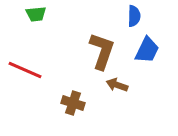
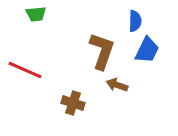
blue semicircle: moved 1 px right, 5 px down
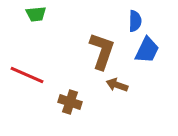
red line: moved 2 px right, 5 px down
brown cross: moved 3 px left, 1 px up
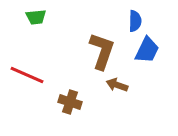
green trapezoid: moved 3 px down
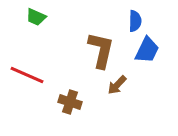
green trapezoid: rotated 30 degrees clockwise
brown L-shape: moved 1 px left, 1 px up; rotated 6 degrees counterclockwise
brown arrow: rotated 65 degrees counterclockwise
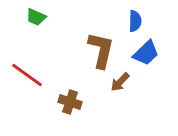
blue trapezoid: moved 1 px left, 3 px down; rotated 20 degrees clockwise
red line: rotated 12 degrees clockwise
brown arrow: moved 3 px right, 3 px up
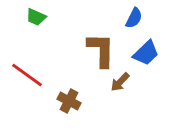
blue semicircle: moved 1 px left, 3 px up; rotated 25 degrees clockwise
brown L-shape: rotated 12 degrees counterclockwise
brown cross: moved 1 px left, 1 px up; rotated 10 degrees clockwise
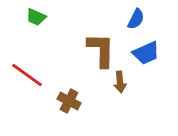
blue semicircle: moved 2 px right, 1 px down
blue trapezoid: rotated 20 degrees clockwise
brown arrow: rotated 50 degrees counterclockwise
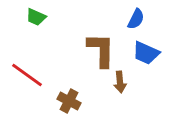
blue trapezoid: rotated 48 degrees clockwise
